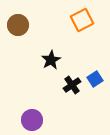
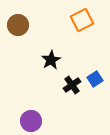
purple circle: moved 1 px left, 1 px down
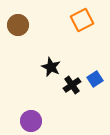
black star: moved 7 px down; rotated 18 degrees counterclockwise
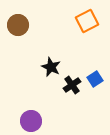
orange square: moved 5 px right, 1 px down
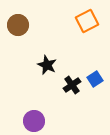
black star: moved 4 px left, 2 px up
purple circle: moved 3 px right
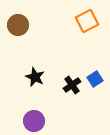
black star: moved 12 px left, 12 px down
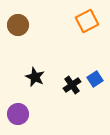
purple circle: moved 16 px left, 7 px up
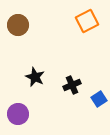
blue square: moved 4 px right, 20 px down
black cross: rotated 12 degrees clockwise
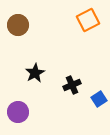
orange square: moved 1 px right, 1 px up
black star: moved 4 px up; rotated 18 degrees clockwise
purple circle: moved 2 px up
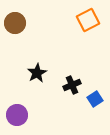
brown circle: moved 3 px left, 2 px up
black star: moved 2 px right
blue square: moved 4 px left
purple circle: moved 1 px left, 3 px down
